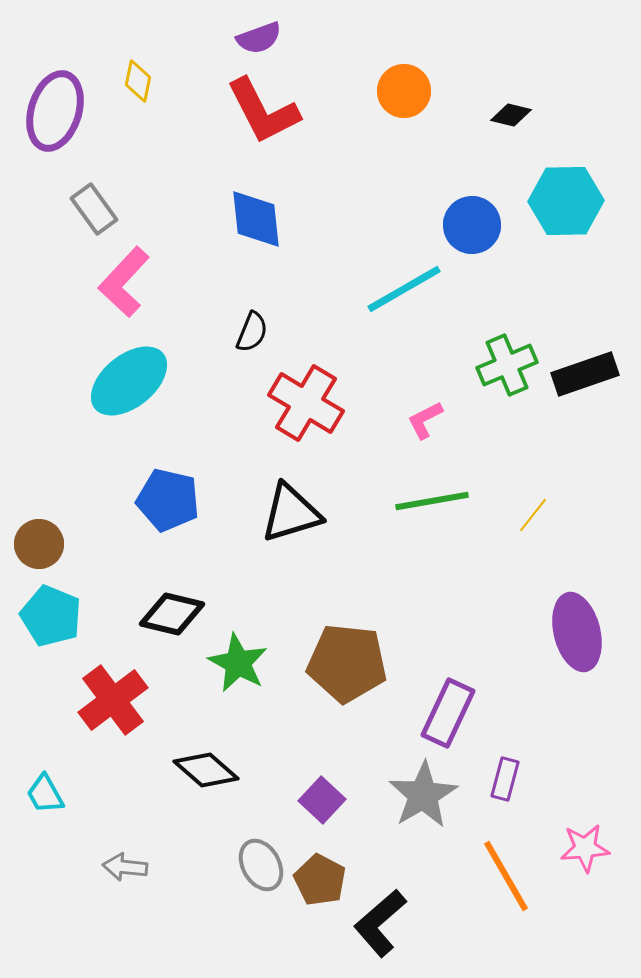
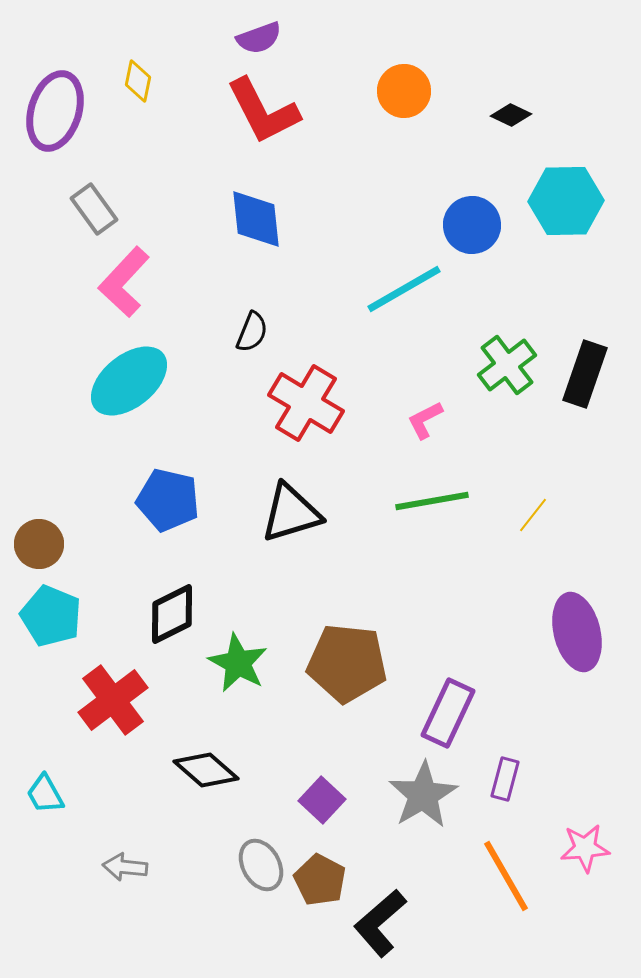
black diamond at (511, 115): rotated 12 degrees clockwise
green cross at (507, 365): rotated 14 degrees counterclockwise
black rectangle at (585, 374): rotated 52 degrees counterclockwise
black diamond at (172, 614): rotated 40 degrees counterclockwise
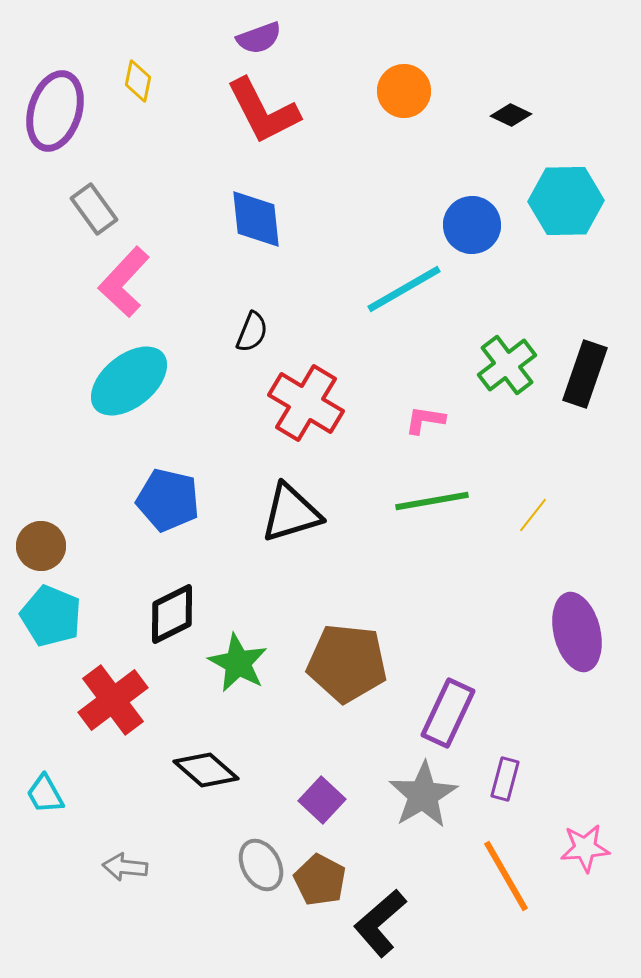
pink L-shape at (425, 420): rotated 36 degrees clockwise
brown circle at (39, 544): moved 2 px right, 2 px down
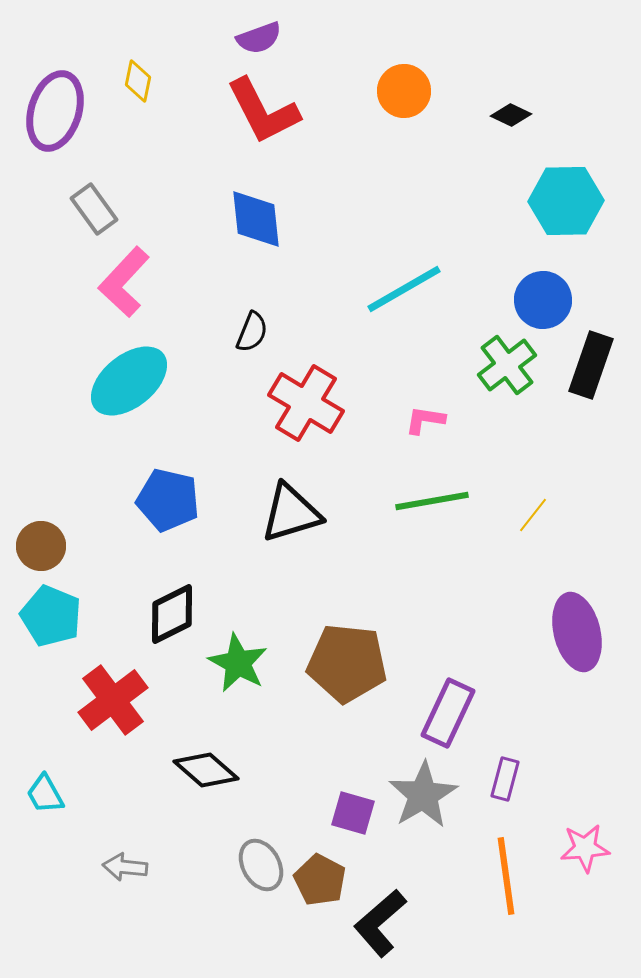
blue circle at (472, 225): moved 71 px right, 75 px down
black rectangle at (585, 374): moved 6 px right, 9 px up
purple square at (322, 800): moved 31 px right, 13 px down; rotated 27 degrees counterclockwise
orange line at (506, 876): rotated 22 degrees clockwise
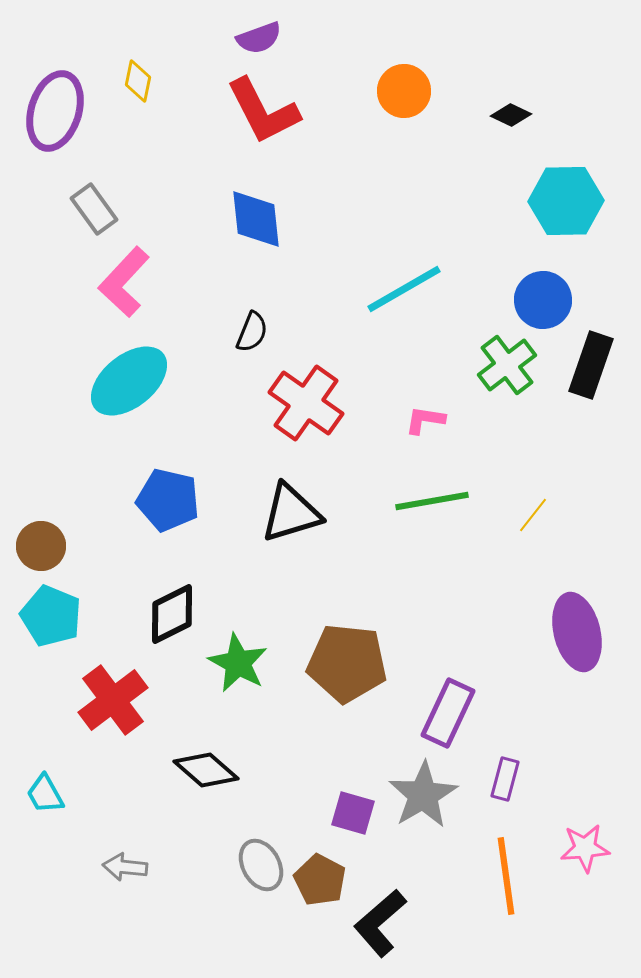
red cross at (306, 403): rotated 4 degrees clockwise
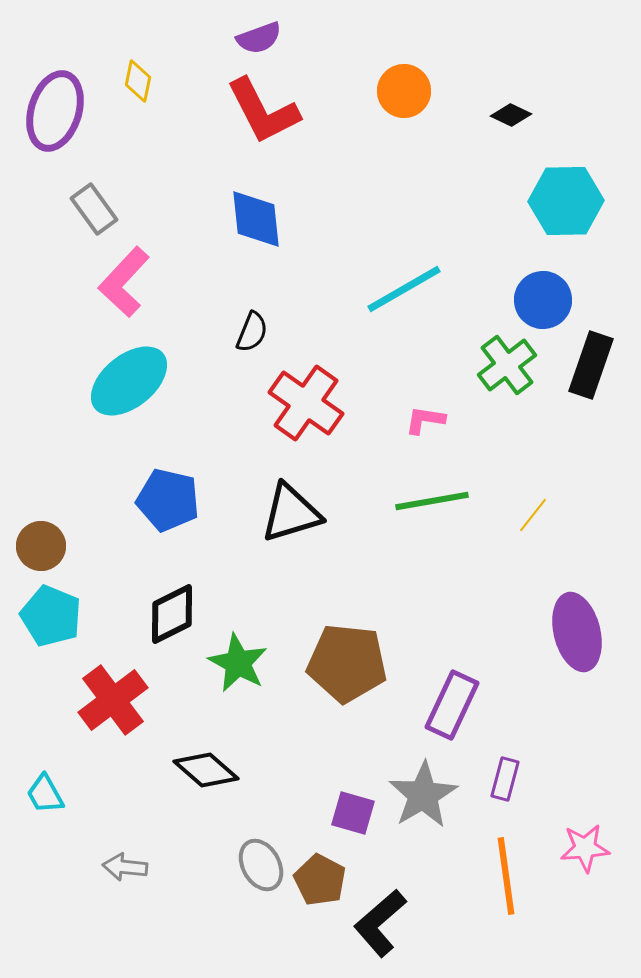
purple rectangle at (448, 713): moved 4 px right, 8 px up
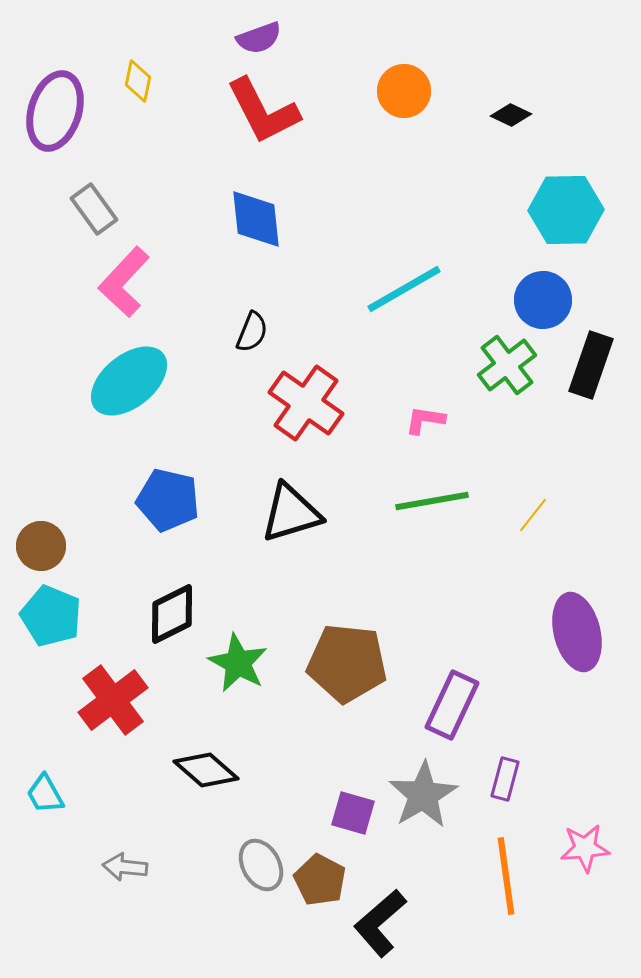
cyan hexagon at (566, 201): moved 9 px down
